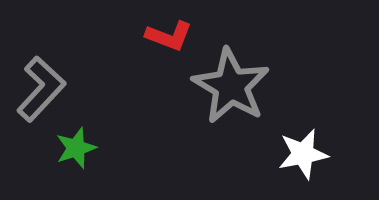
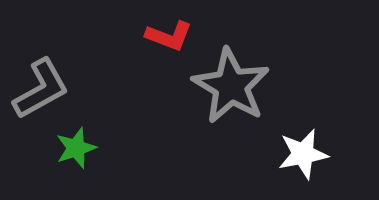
gray L-shape: rotated 18 degrees clockwise
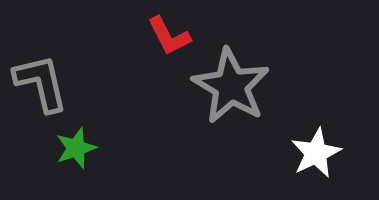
red L-shape: rotated 42 degrees clockwise
gray L-shape: moved 6 px up; rotated 74 degrees counterclockwise
white star: moved 13 px right, 1 px up; rotated 15 degrees counterclockwise
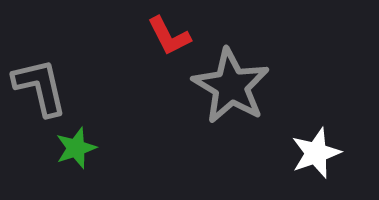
gray L-shape: moved 1 px left, 4 px down
white star: rotated 6 degrees clockwise
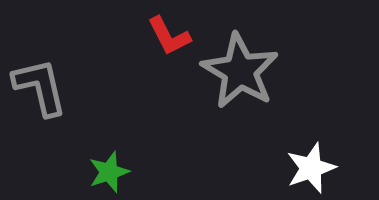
gray star: moved 9 px right, 15 px up
green star: moved 33 px right, 24 px down
white star: moved 5 px left, 15 px down
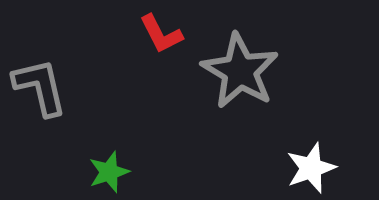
red L-shape: moved 8 px left, 2 px up
